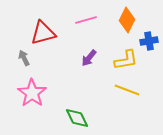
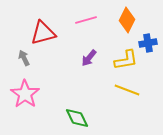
blue cross: moved 1 px left, 2 px down
pink star: moved 7 px left, 1 px down
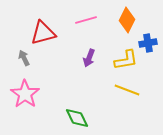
purple arrow: rotated 18 degrees counterclockwise
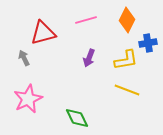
pink star: moved 3 px right, 5 px down; rotated 12 degrees clockwise
